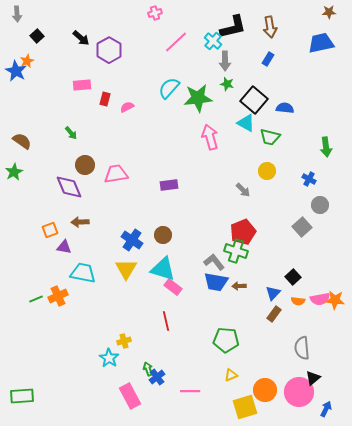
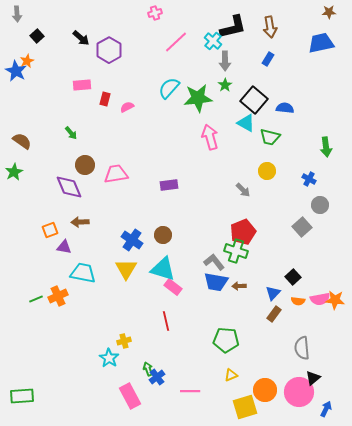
green star at (227, 84): moved 2 px left, 1 px down; rotated 24 degrees clockwise
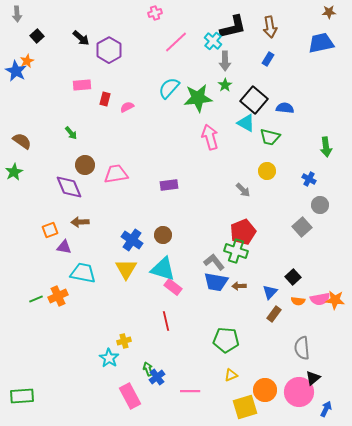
blue triangle at (273, 293): moved 3 px left, 1 px up
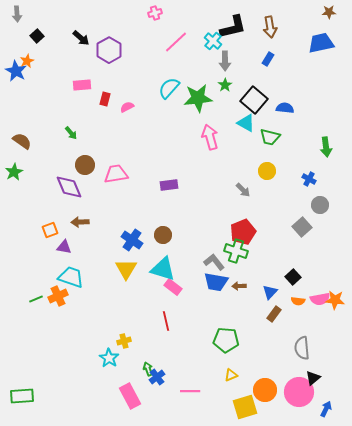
cyan trapezoid at (83, 273): moved 12 px left, 4 px down; rotated 8 degrees clockwise
